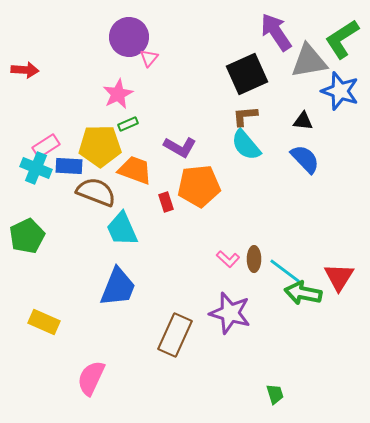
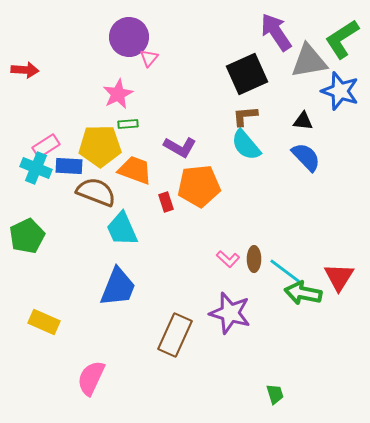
green rectangle: rotated 18 degrees clockwise
blue semicircle: moved 1 px right, 2 px up
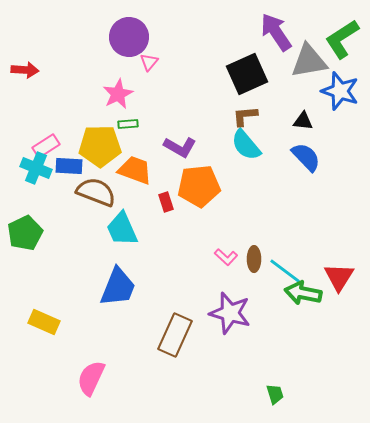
pink triangle: moved 4 px down
green pentagon: moved 2 px left, 3 px up
pink L-shape: moved 2 px left, 2 px up
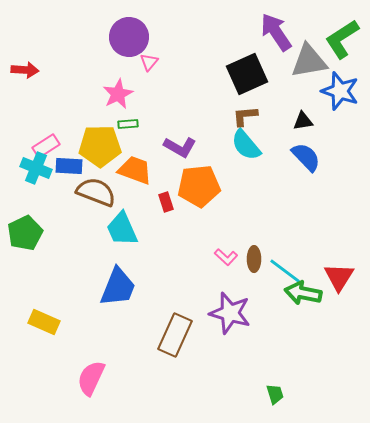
black triangle: rotated 15 degrees counterclockwise
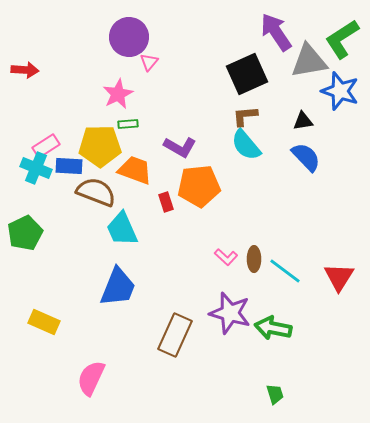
green arrow: moved 30 px left, 35 px down
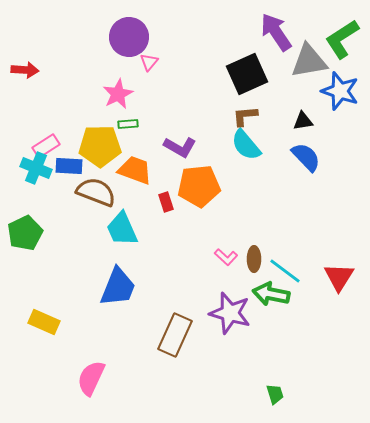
green arrow: moved 2 px left, 34 px up
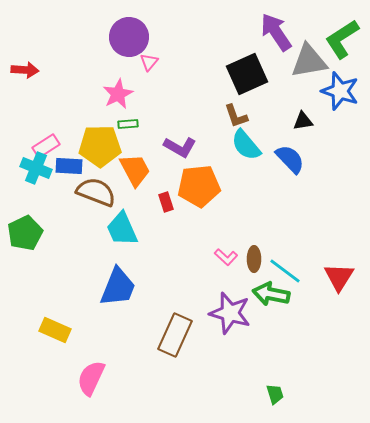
brown L-shape: moved 9 px left; rotated 104 degrees counterclockwise
blue semicircle: moved 16 px left, 2 px down
orange trapezoid: rotated 42 degrees clockwise
yellow rectangle: moved 11 px right, 8 px down
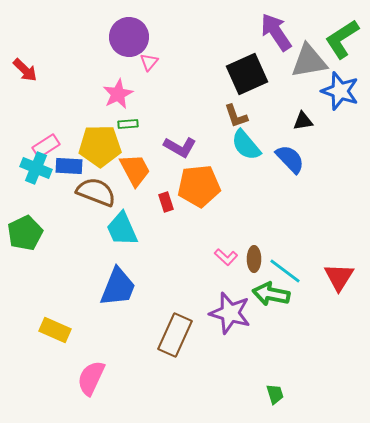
red arrow: rotated 40 degrees clockwise
